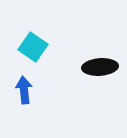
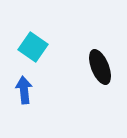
black ellipse: rotated 72 degrees clockwise
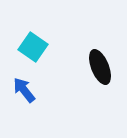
blue arrow: rotated 32 degrees counterclockwise
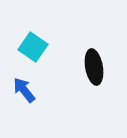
black ellipse: moved 6 px left; rotated 12 degrees clockwise
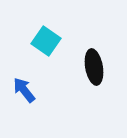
cyan square: moved 13 px right, 6 px up
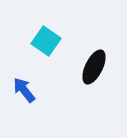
black ellipse: rotated 36 degrees clockwise
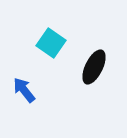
cyan square: moved 5 px right, 2 px down
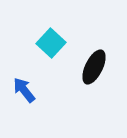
cyan square: rotated 8 degrees clockwise
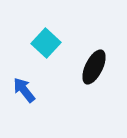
cyan square: moved 5 px left
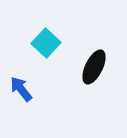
blue arrow: moved 3 px left, 1 px up
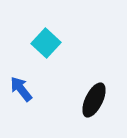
black ellipse: moved 33 px down
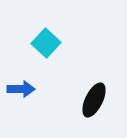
blue arrow: rotated 128 degrees clockwise
